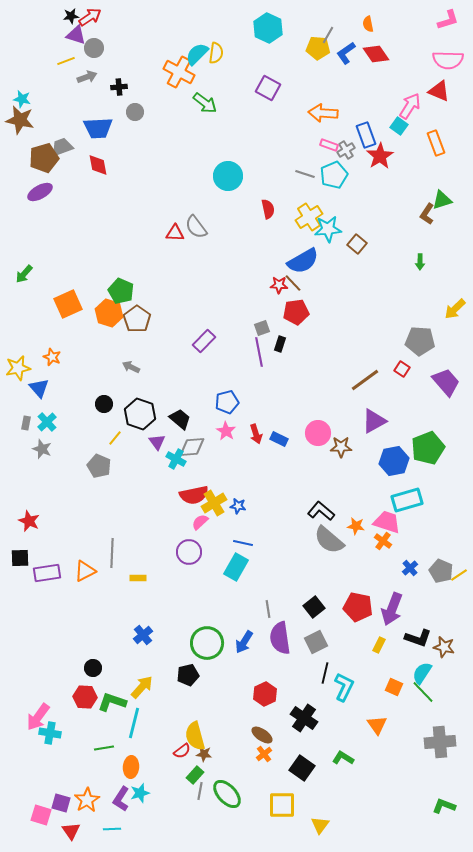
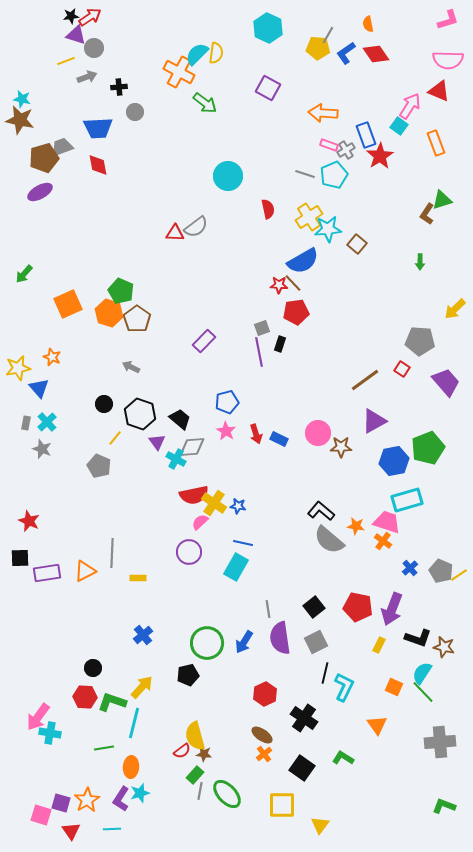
gray semicircle at (196, 227): rotated 90 degrees counterclockwise
yellow cross at (214, 503): rotated 25 degrees counterclockwise
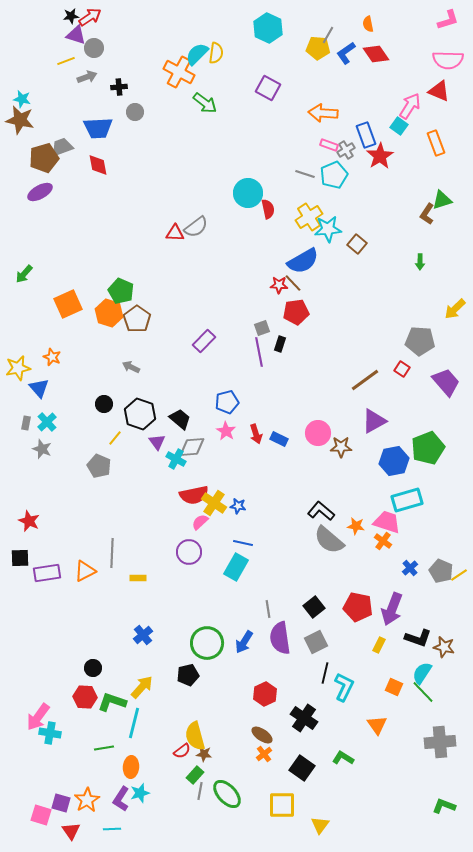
cyan circle at (228, 176): moved 20 px right, 17 px down
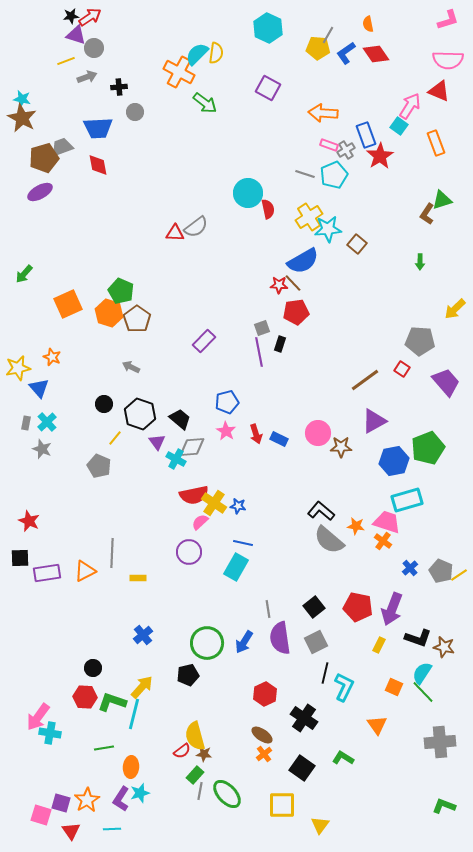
brown star at (20, 120): moved 2 px right, 2 px up; rotated 16 degrees clockwise
cyan line at (134, 723): moved 9 px up
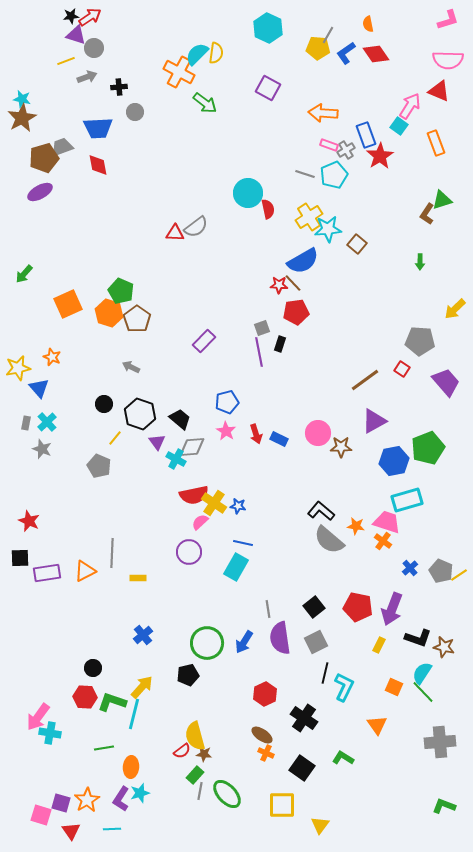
brown star at (22, 118): rotated 16 degrees clockwise
orange cross at (264, 754): moved 2 px right, 1 px up; rotated 28 degrees counterclockwise
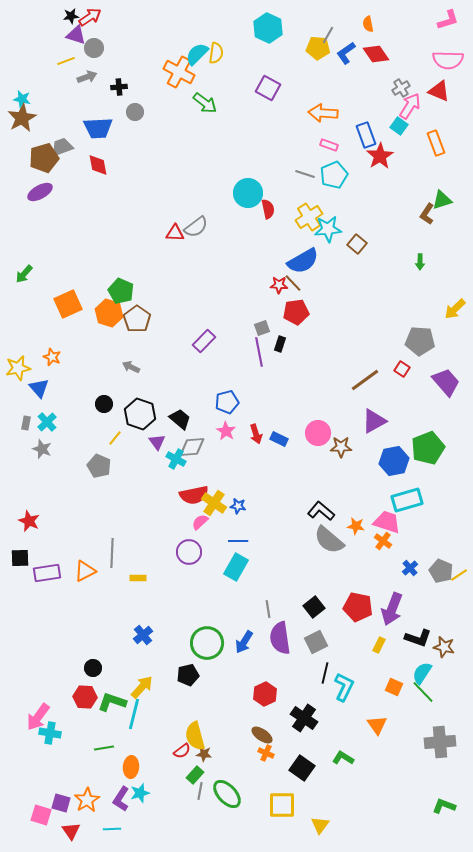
gray cross at (346, 150): moved 55 px right, 62 px up
blue line at (243, 543): moved 5 px left, 2 px up; rotated 12 degrees counterclockwise
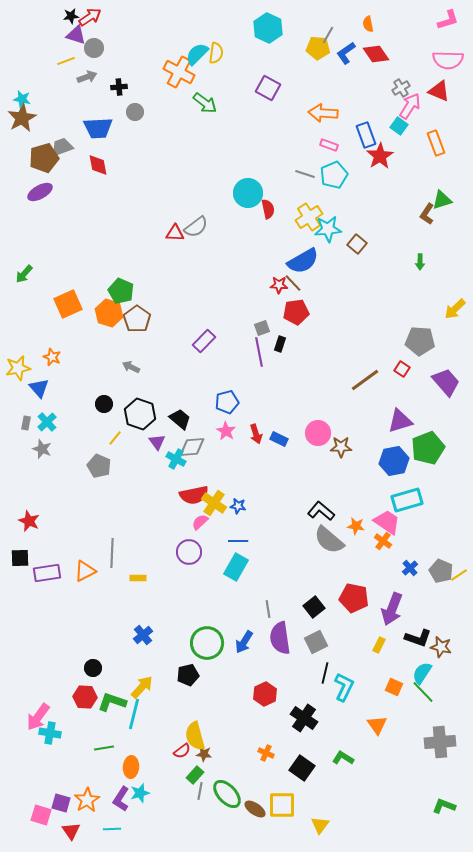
purple triangle at (374, 421): moved 26 px right; rotated 12 degrees clockwise
pink trapezoid at (387, 522): rotated 16 degrees clockwise
red pentagon at (358, 607): moved 4 px left, 9 px up
brown star at (444, 647): moved 3 px left
brown ellipse at (262, 735): moved 7 px left, 74 px down
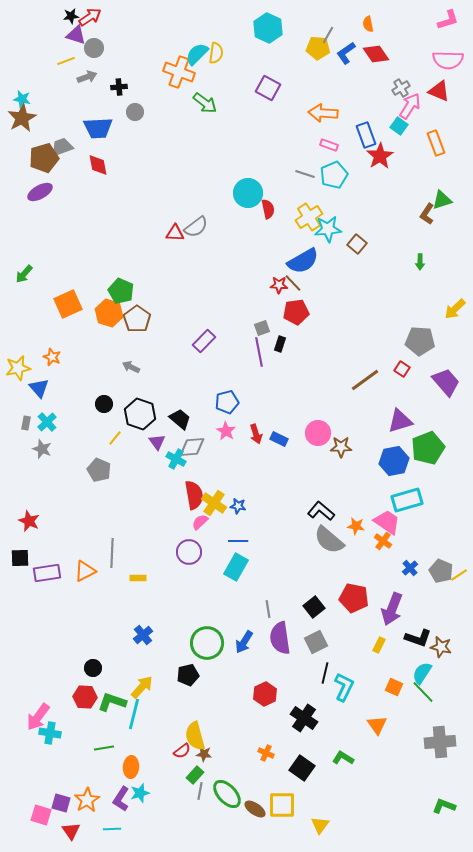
orange cross at (179, 72): rotated 8 degrees counterclockwise
gray pentagon at (99, 466): moved 4 px down
red semicircle at (194, 495): rotated 88 degrees counterclockwise
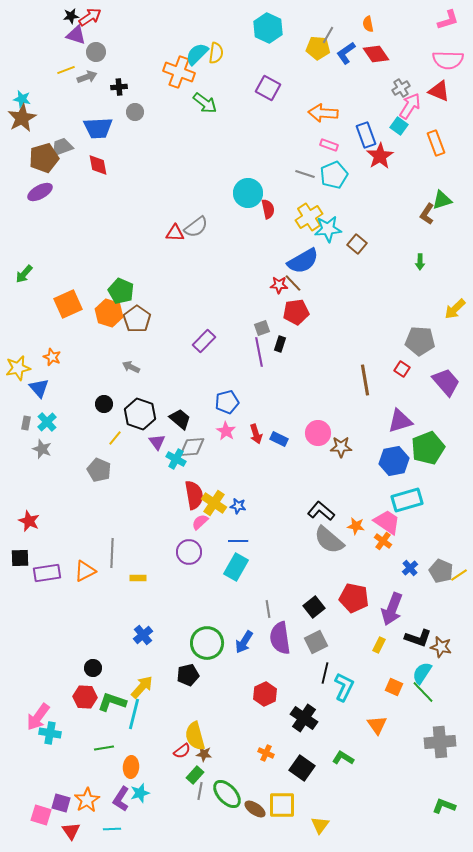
gray circle at (94, 48): moved 2 px right, 4 px down
yellow line at (66, 61): moved 9 px down
brown line at (365, 380): rotated 64 degrees counterclockwise
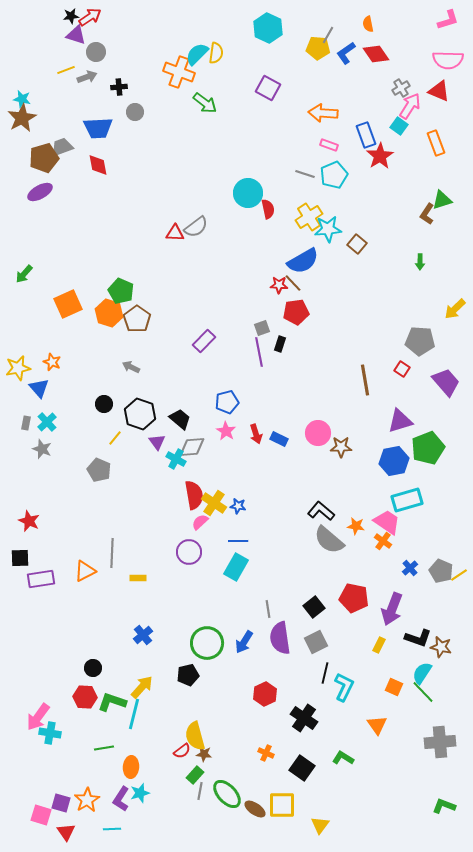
orange star at (52, 357): moved 5 px down
purple rectangle at (47, 573): moved 6 px left, 6 px down
red triangle at (71, 831): moved 5 px left, 1 px down
